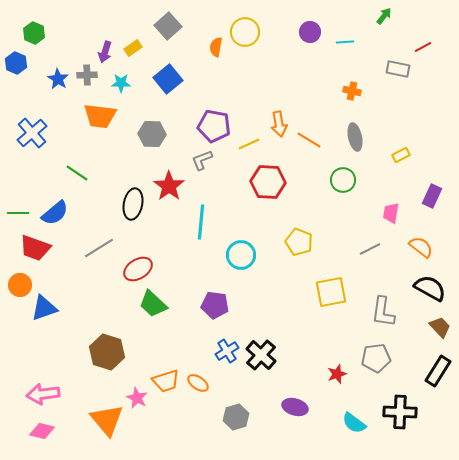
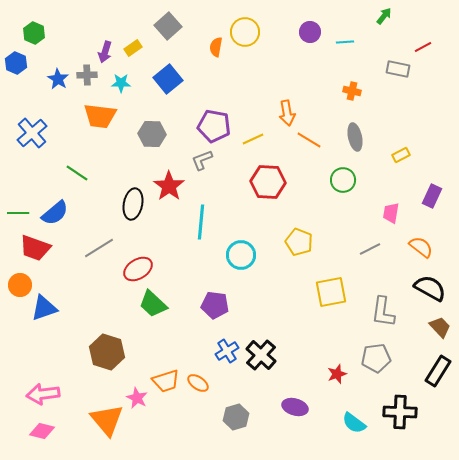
orange arrow at (279, 124): moved 8 px right, 11 px up
yellow line at (249, 144): moved 4 px right, 5 px up
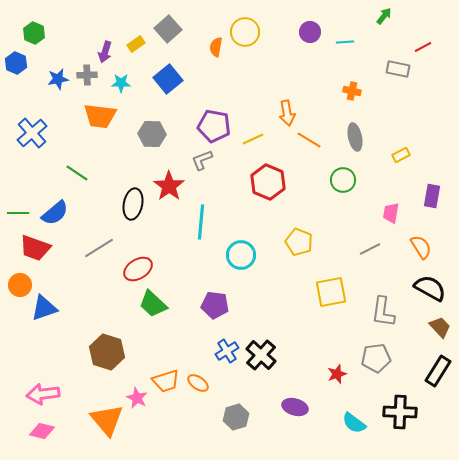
gray square at (168, 26): moved 3 px down
yellow rectangle at (133, 48): moved 3 px right, 4 px up
blue star at (58, 79): rotated 30 degrees clockwise
red hexagon at (268, 182): rotated 20 degrees clockwise
purple rectangle at (432, 196): rotated 15 degrees counterclockwise
orange semicircle at (421, 247): rotated 20 degrees clockwise
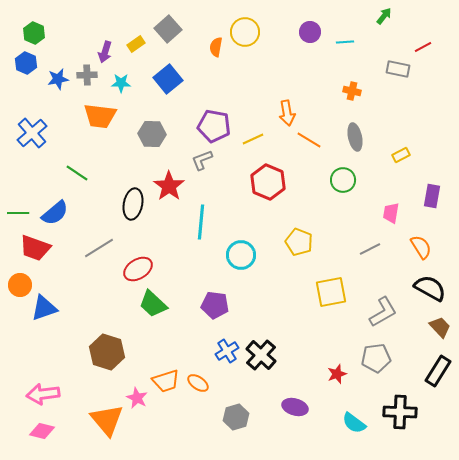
blue hexagon at (16, 63): moved 10 px right
gray L-shape at (383, 312): rotated 128 degrees counterclockwise
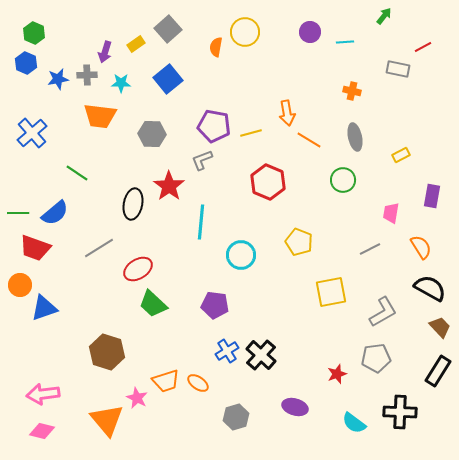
yellow line at (253, 139): moved 2 px left, 6 px up; rotated 10 degrees clockwise
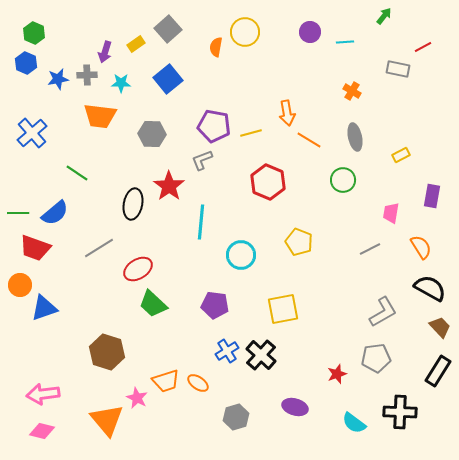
orange cross at (352, 91): rotated 18 degrees clockwise
yellow square at (331, 292): moved 48 px left, 17 px down
